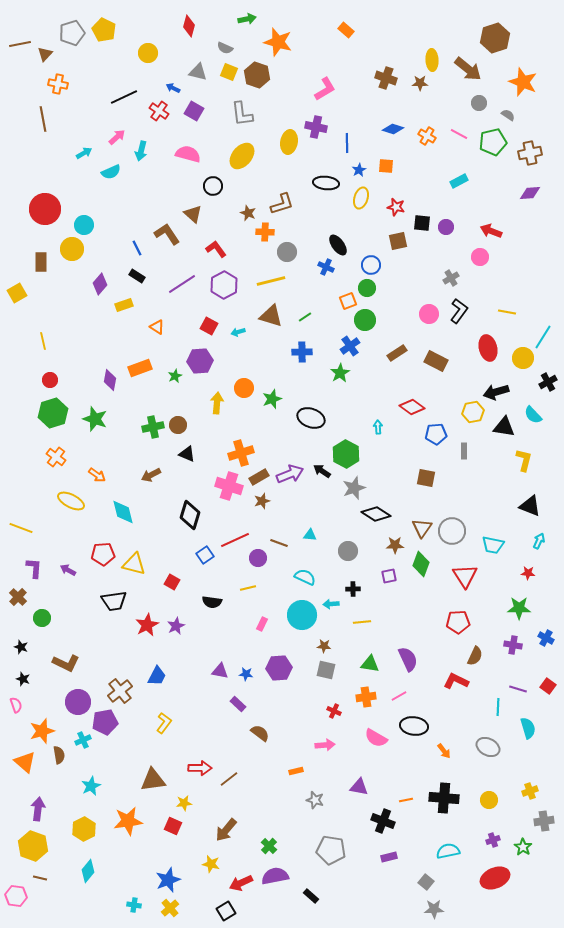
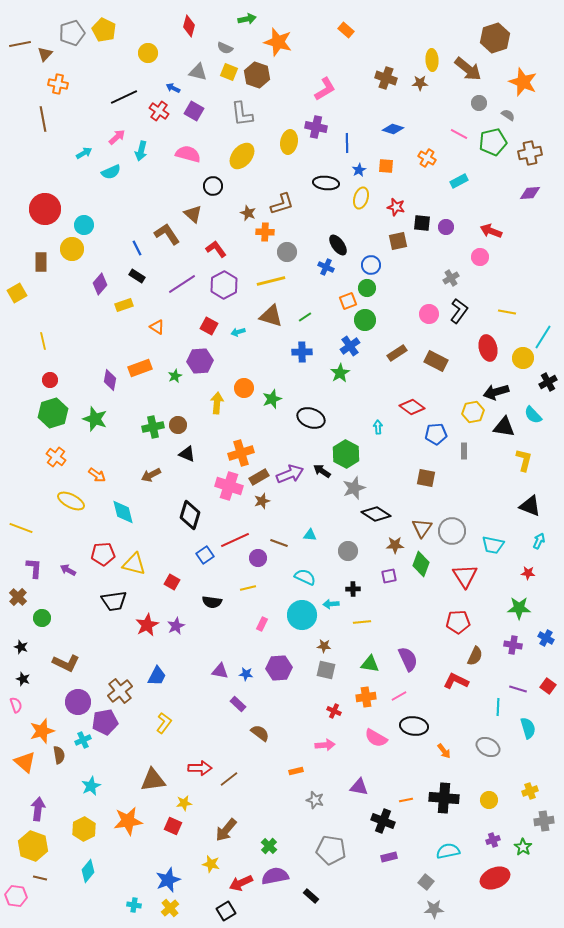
orange cross at (427, 136): moved 22 px down
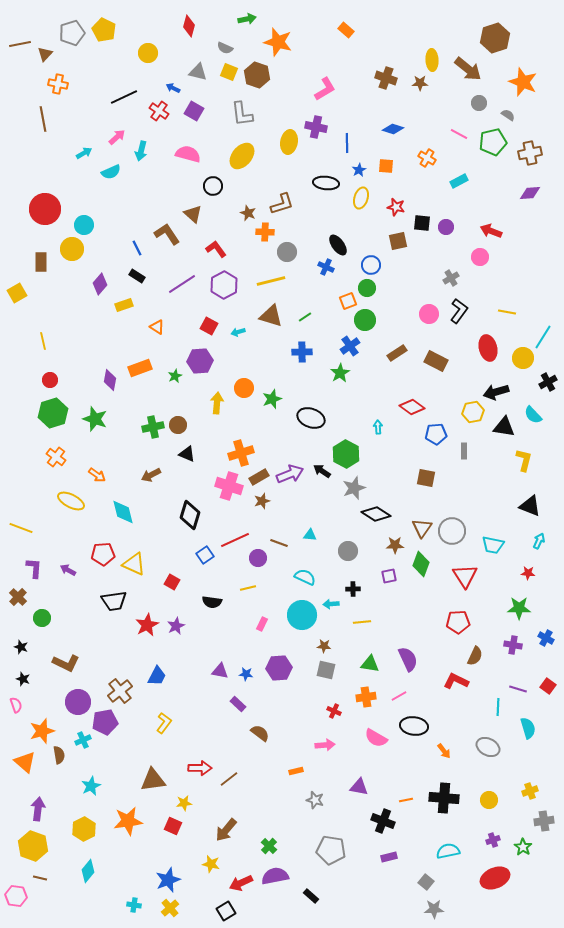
yellow triangle at (134, 564): rotated 10 degrees clockwise
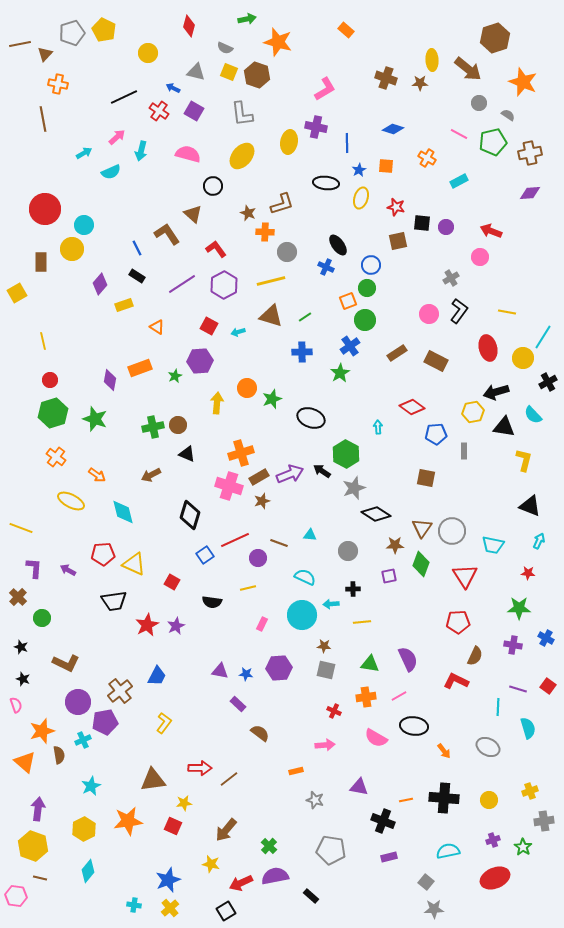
gray triangle at (198, 72): moved 2 px left
orange circle at (244, 388): moved 3 px right
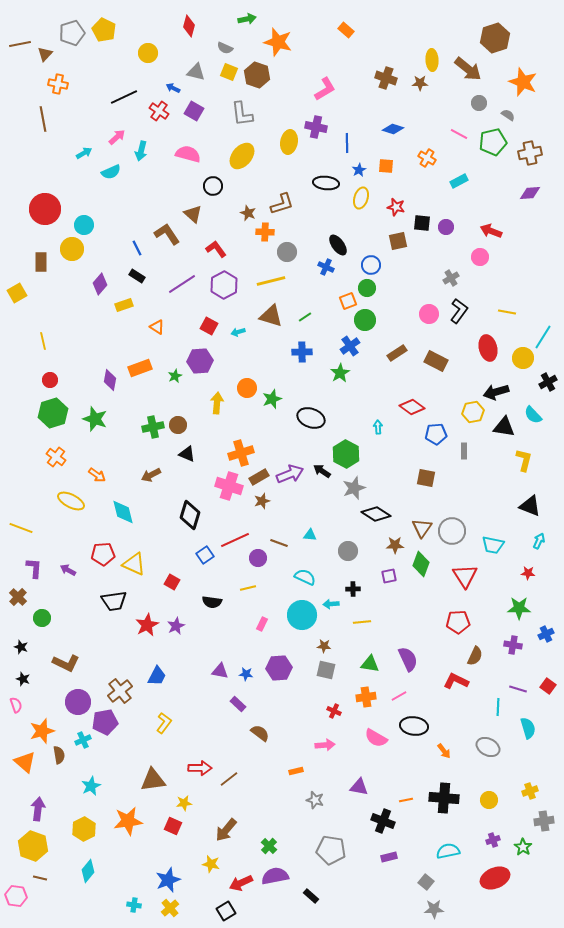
blue cross at (546, 638): moved 4 px up; rotated 35 degrees clockwise
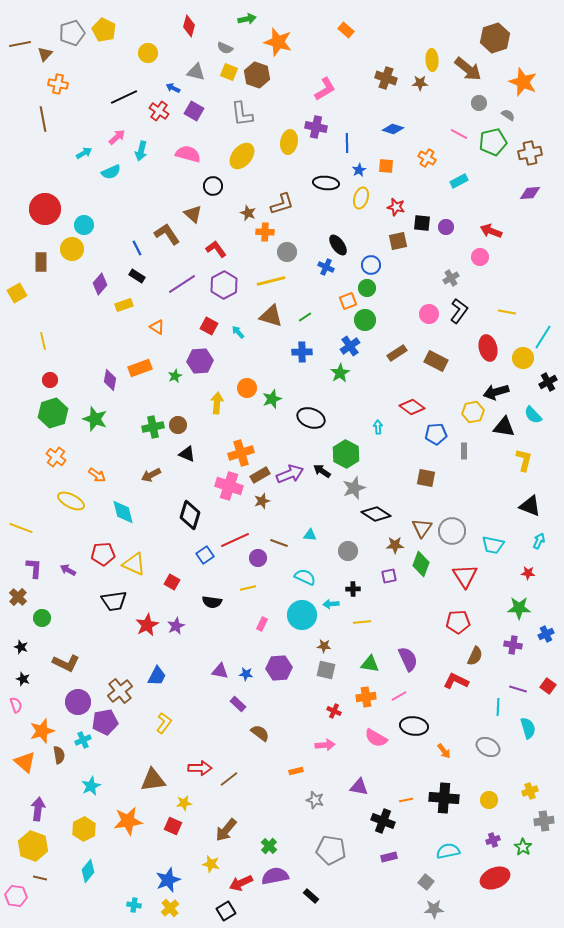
cyan arrow at (238, 332): rotated 64 degrees clockwise
brown rectangle at (259, 477): moved 1 px right, 2 px up
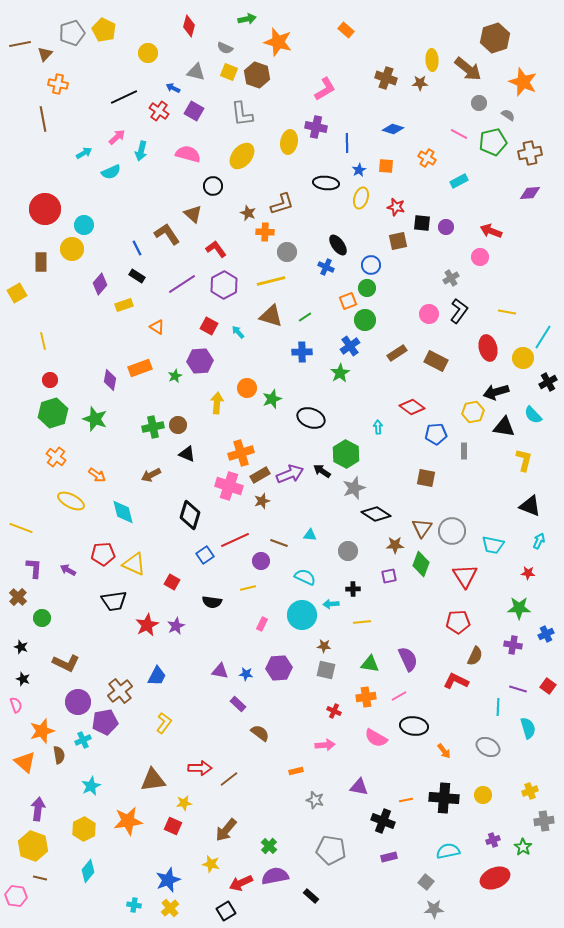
purple circle at (258, 558): moved 3 px right, 3 px down
yellow circle at (489, 800): moved 6 px left, 5 px up
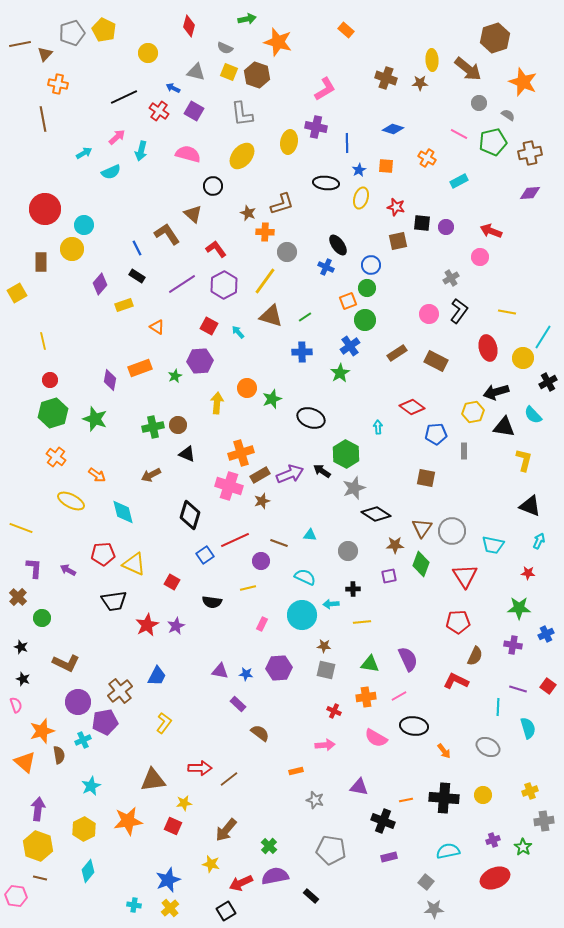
yellow line at (271, 281): moved 6 px left; rotated 40 degrees counterclockwise
yellow hexagon at (33, 846): moved 5 px right
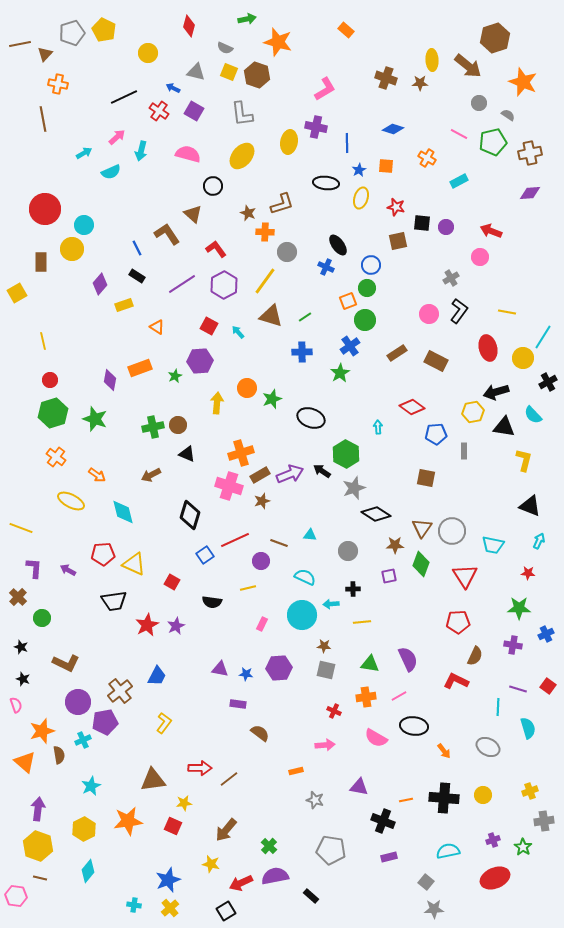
brown arrow at (468, 69): moved 3 px up
purple triangle at (220, 671): moved 2 px up
purple rectangle at (238, 704): rotated 35 degrees counterclockwise
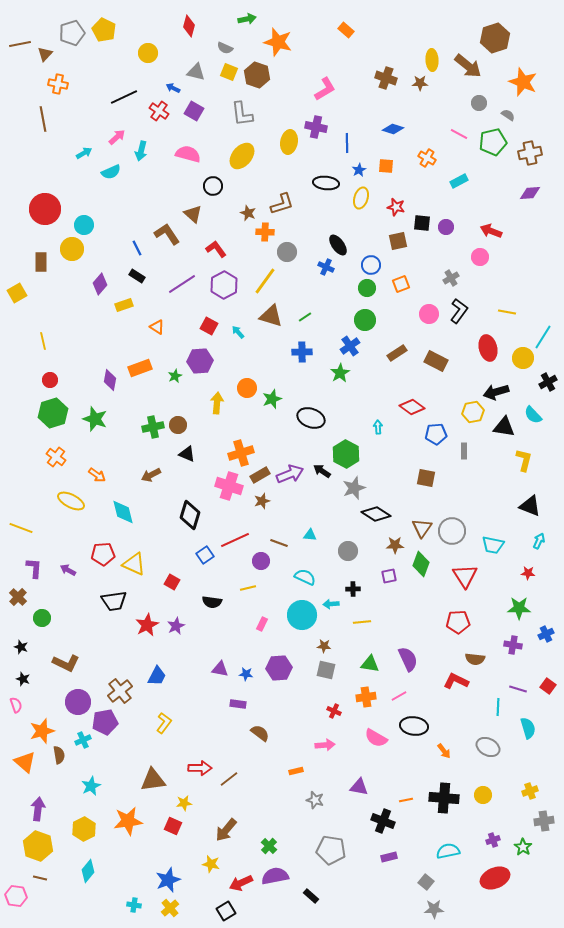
orange square at (348, 301): moved 53 px right, 17 px up
brown semicircle at (475, 656): moved 3 px down; rotated 72 degrees clockwise
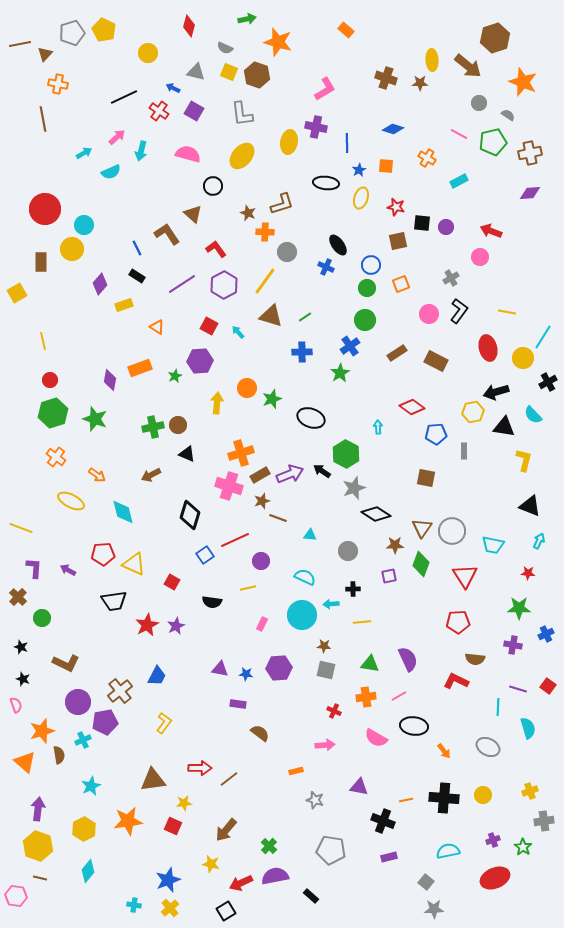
brown line at (279, 543): moved 1 px left, 25 px up
